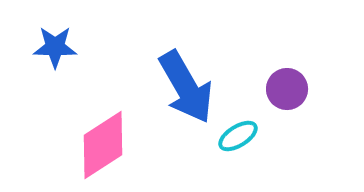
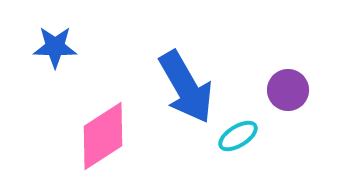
purple circle: moved 1 px right, 1 px down
pink diamond: moved 9 px up
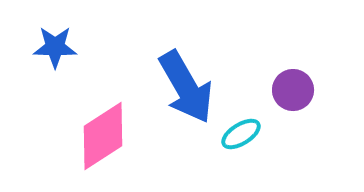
purple circle: moved 5 px right
cyan ellipse: moved 3 px right, 2 px up
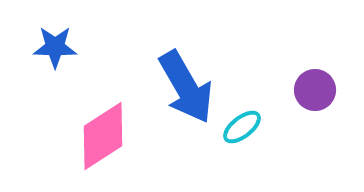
purple circle: moved 22 px right
cyan ellipse: moved 1 px right, 7 px up; rotated 6 degrees counterclockwise
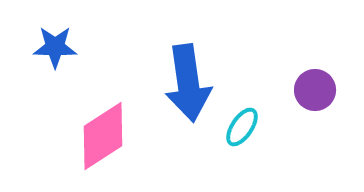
blue arrow: moved 2 px right, 4 px up; rotated 22 degrees clockwise
cyan ellipse: rotated 18 degrees counterclockwise
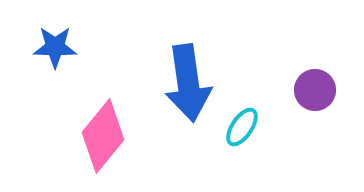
pink diamond: rotated 18 degrees counterclockwise
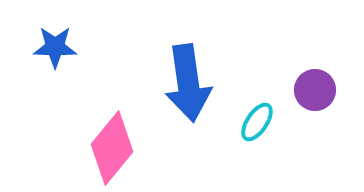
cyan ellipse: moved 15 px right, 5 px up
pink diamond: moved 9 px right, 12 px down
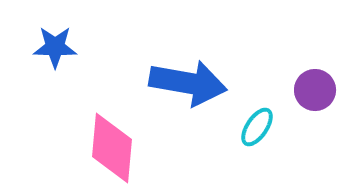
blue arrow: rotated 72 degrees counterclockwise
cyan ellipse: moved 5 px down
pink diamond: rotated 34 degrees counterclockwise
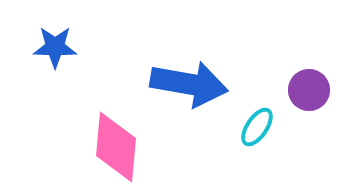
blue arrow: moved 1 px right, 1 px down
purple circle: moved 6 px left
pink diamond: moved 4 px right, 1 px up
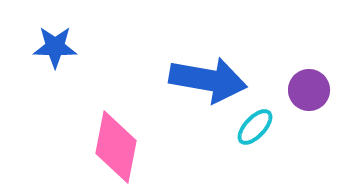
blue arrow: moved 19 px right, 4 px up
cyan ellipse: moved 2 px left; rotated 9 degrees clockwise
pink diamond: rotated 6 degrees clockwise
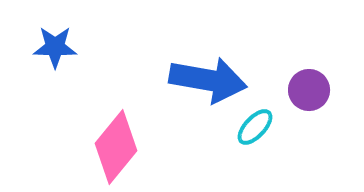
pink diamond: rotated 28 degrees clockwise
